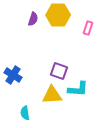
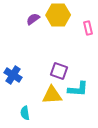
purple semicircle: rotated 144 degrees counterclockwise
pink rectangle: rotated 32 degrees counterclockwise
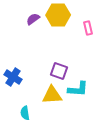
blue cross: moved 2 px down
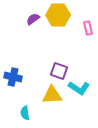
blue cross: rotated 18 degrees counterclockwise
cyan L-shape: moved 1 px right, 1 px up; rotated 30 degrees clockwise
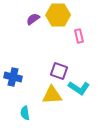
pink rectangle: moved 9 px left, 8 px down
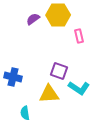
yellow triangle: moved 3 px left, 1 px up
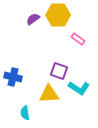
pink rectangle: moved 1 px left, 3 px down; rotated 40 degrees counterclockwise
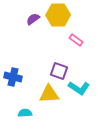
pink rectangle: moved 2 px left, 1 px down
cyan semicircle: rotated 96 degrees clockwise
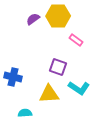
yellow hexagon: moved 1 px down
purple square: moved 1 px left, 4 px up
